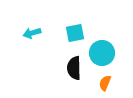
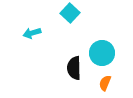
cyan square: moved 5 px left, 20 px up; rotated 36 degrees counterclockwise
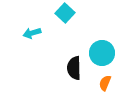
cyan square: moved 5 px left
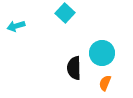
cyan arrow: moved 16 px left, 7 px up
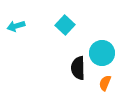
cyan square: moved 12 px down
black semicircle: moved 4 px right
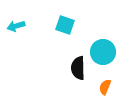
cyan square: rotated 24 degrees counterclockwise
cyan circle: moved 1 px right, 1 px up
orange semicircle: moved 4 px down
